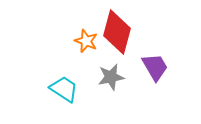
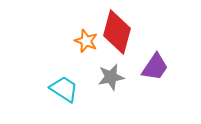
purple trapezoid: rotated 64 degrees clockwise
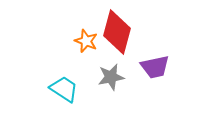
purple trapezoid: rotated 44 degrees clockwise
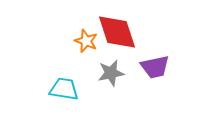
red diamond: rotated 33 degrees counterclockwise
gray star: moved 4 px up
cyan trapezoid: rotated 24 degrees counterclockwise
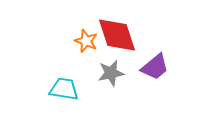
red diamond: moved 3 px down
purple trapezoid: rotated 28 degrees counterclockwise
